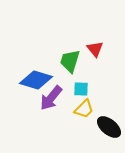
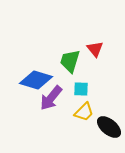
yellow trapezoid: moved 3 px down
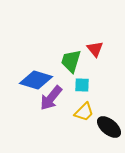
green trapezoid: moved 1 px right
cyan square: moved 1 px right, 4 px up
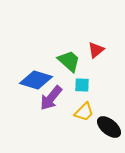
red triangle: moved 1 px right, 1 px down; rotated 30 degrees clockwise
green trapezoid: moved 2 px left; rotated 115 degrees clockwise
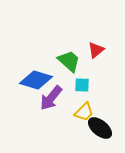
black ellipse: moved 9 px left, 1 px down
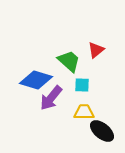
yellow trapezoid: rotated 135 degrees counterclockwise
black ellipse: moved 2 px right, 3 px down
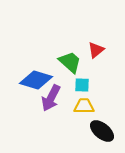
green trapezoid: moved 1 px right, 1 px down
purple arrow: rotated 12 degrees counterclockwise
yellow trapezoid: moved 6 px up
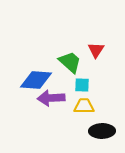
red triangle: rotated 18 degrees counterclockwise
blue diamond: rotated 12 degrees counterclockwise
purple arrow: rotated 60 degrees clockwise
black ellipse: rotated 40 degrees counterclockwise
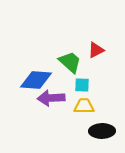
red triangle: rotated 30 degrees clockwise
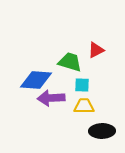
green trapezoid: rotated 25 degrees counterclockwise
